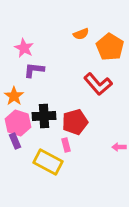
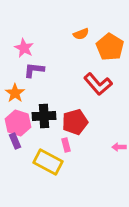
orange star: moved 1 px right, 3 px up
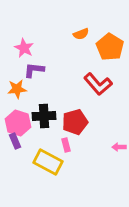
orange star: moved 2 px right, 4 px up; rotated 30 degrees clockwise
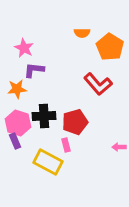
orange semicircle: moved 1 px right, 1 px up; rotated 21 degrees clockwise
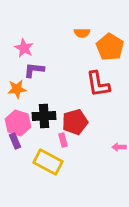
red L-shape: rotated 32 degrees clockwise
pink rectangle: moved 3 px left, 5 px up
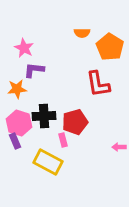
pink hexagon: moved 1 px right
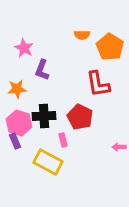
orange semicircle: moved 2 px down
purple L-shape: moved 8 px right; rotated 75 degrees counterclockwise
red pentagon: moved 5 px right, 5 px up; rotated 30 degrees counterclockwise
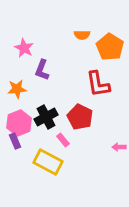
black cross: moved 2 px right, 1 px down; rotated 25 degrees counterclockwise
pink hexagon: rotated 20 degrees clockwise
pink rectangle: rotated 24 degrees counterclockwise
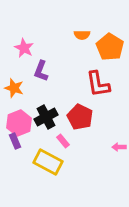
purple L-shape: moved 1 px left, 1 px down
orange star: moved 3 px left, 1 px up; rotated 24 degrees clockwise
pink rectangle: moved 1 px down
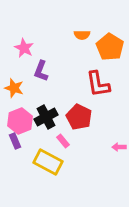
red pentagon: moved 1 px left
pink hexagon: moved 1 px right, 2 px up
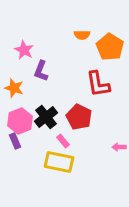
pink star: moved 2 px down
black cross: rotated 10 degrees counterclockwise
yellow rectangle: moved 11 px right; rotated 16 degrees counterclockwise
